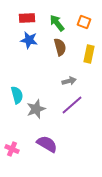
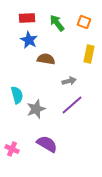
blue star: rotated 18 degrees clockwise
brown semicircle: moved 14 px left, 12 px down; rotated 66 degrees counterclockwise
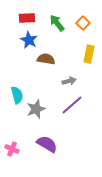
orange square: moved 1 px left, 1 px down; rotated 24 degrees clockwise
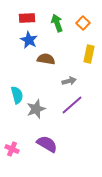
green arrow: rotated 18 degrees clockwise
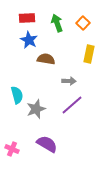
gray arrow: rotated 16 degrees clockwise
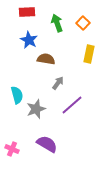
red rectangle: moved 6 px up
gray arrow: moved 11 px left, 2 px down; rotated 56 degrees counterclockwise
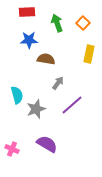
blue star: rotated 30 degrees counterclockwise
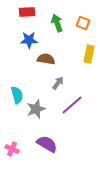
orange square: rotated 24 degrees counterclockwise
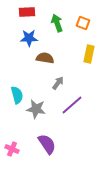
blue star: moved 2 px up
brown semicircle: moved 1 px left, 1 px up
gray star: rotated 30 degrees clockwise
purple semicircle: rotated 25 degrees clockwise
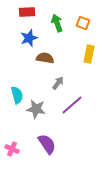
blue star: rotated 18 degrees counterclockwise
